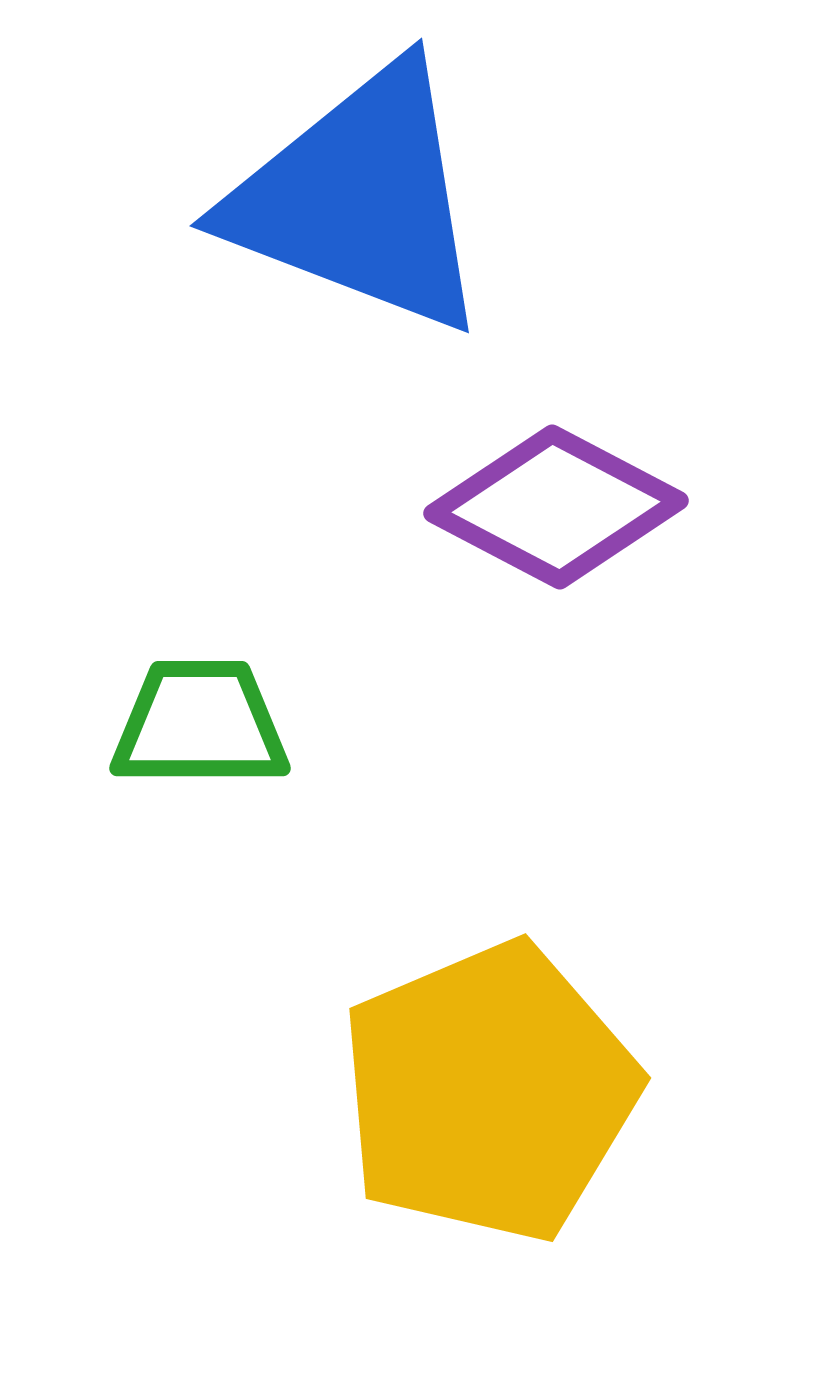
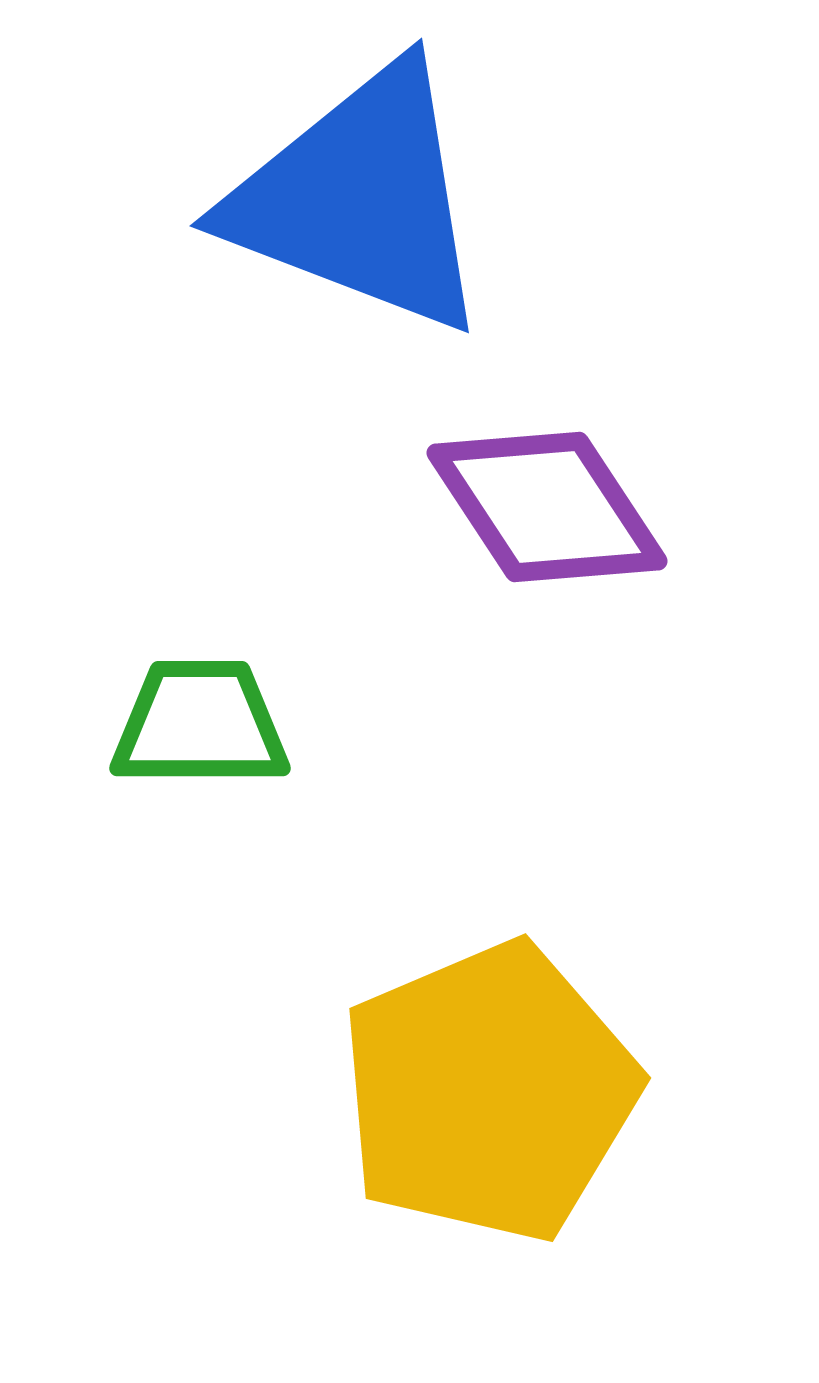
purple diamond: moved 9 px left; rotated 29 degrees clockwise
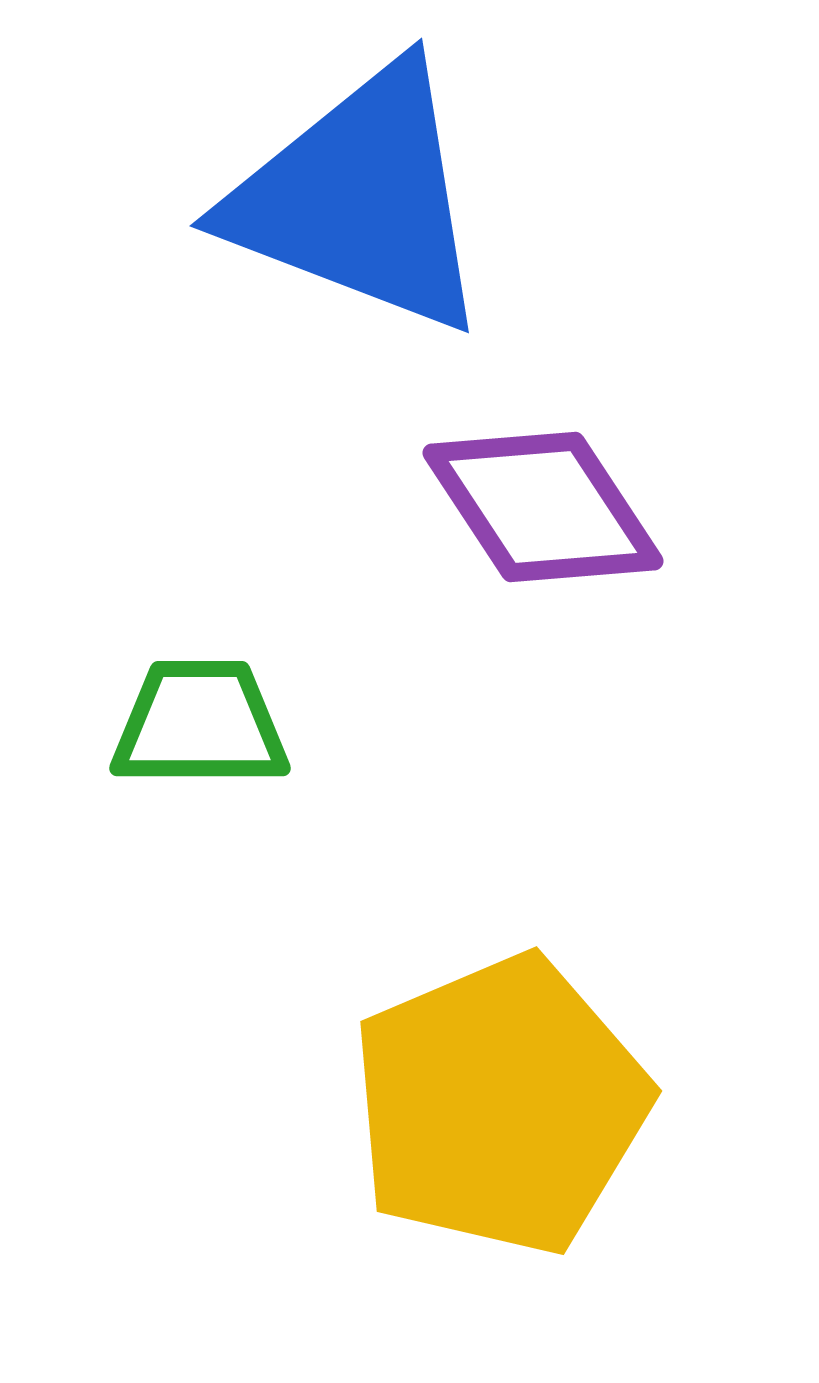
purple diamond: moved 4 px left
yellow pentagon: moved 11 px right, 13 px down
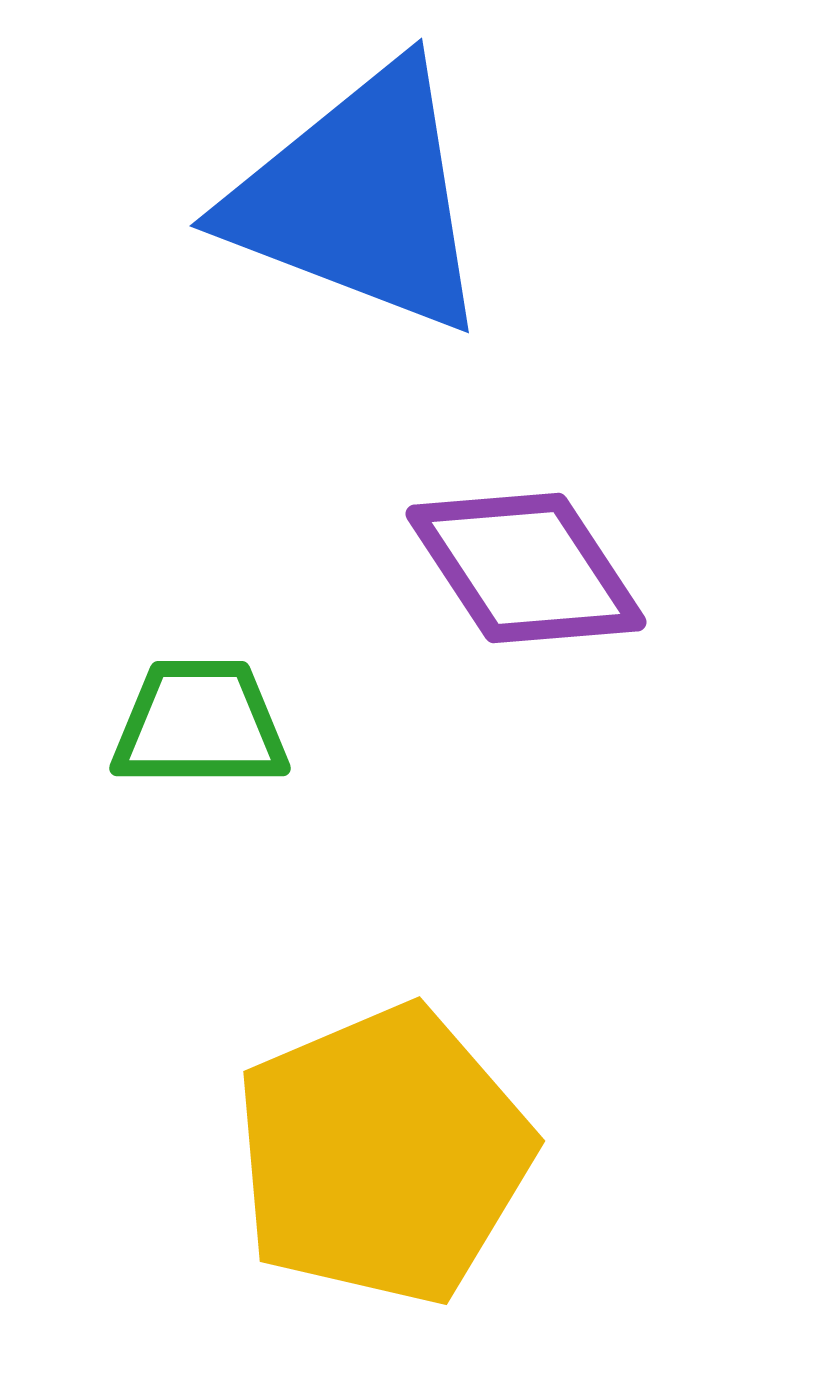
purple diamond: moved 17 px left, 61 px down
yellow pentagon: moved 117 px left, 50 px down
